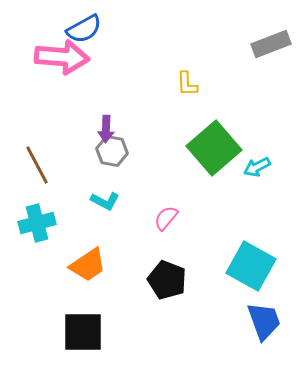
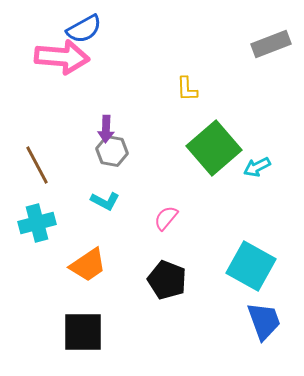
yellow L-shape: moved 5 px down
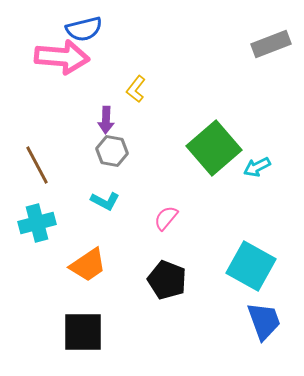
blue semicircle: rotated 15 degrees clockwise
yellow L-shape: moved 51 px left; rotated 40 degrees clockwise
purple arrow: moved 9 px up
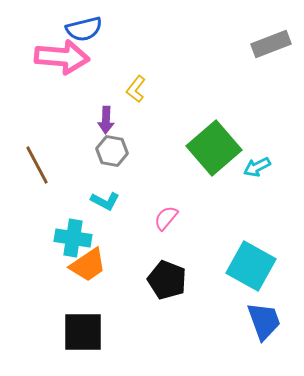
cyan cross: moved 36 px right, 15 px down; rotated 24 degrees clockwise
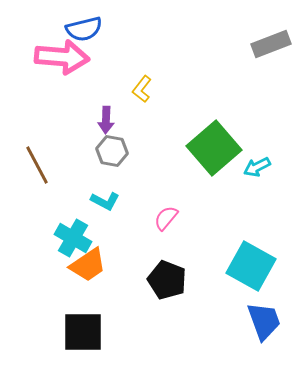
yellow L-shape: moved 6 px right
cyan cross: rotated 21 degrees clockwise
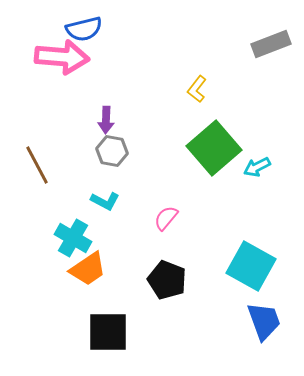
yellow L-shape: moved 55 px right
orange trapezoid: moved 4 px down
black square: moved 25 px right
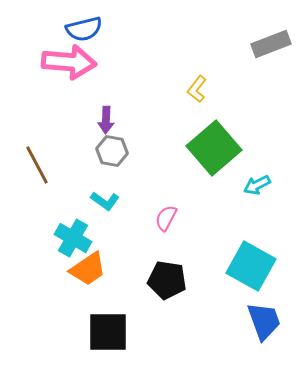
pink arrow: moved 7 px right, 5 px down
cyan arrow: moved 18 px down
cyan L-shape: rotated 8 degrees clockwise
pink semicircle: rotated 12 degrees counterclockwise
black pentagon: rotated 12 degrees counterclockwise
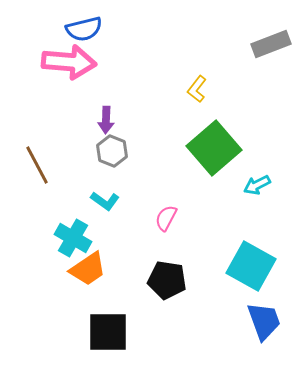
gray hexagon: rotated 12 degrees clockwise
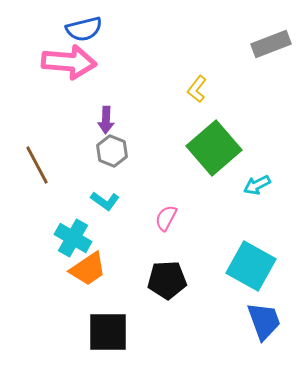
black pentagon: rotated 12 degrees counterclockwise
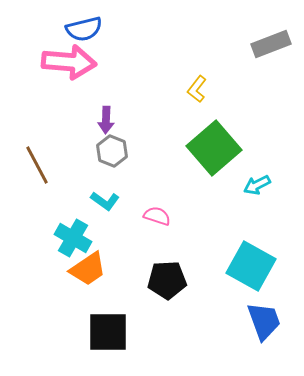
pink semicircle: moved 9 px left, 2 px up; rotated 80 degrees clockwise
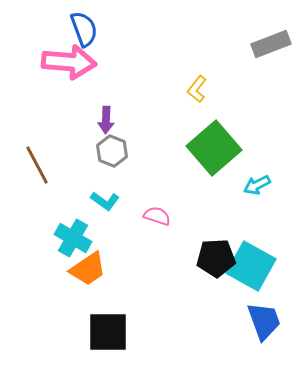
blue semicircle: rotated 96 degrees counterclockwise
black pentagon: moved 49 px right, 22 px up
